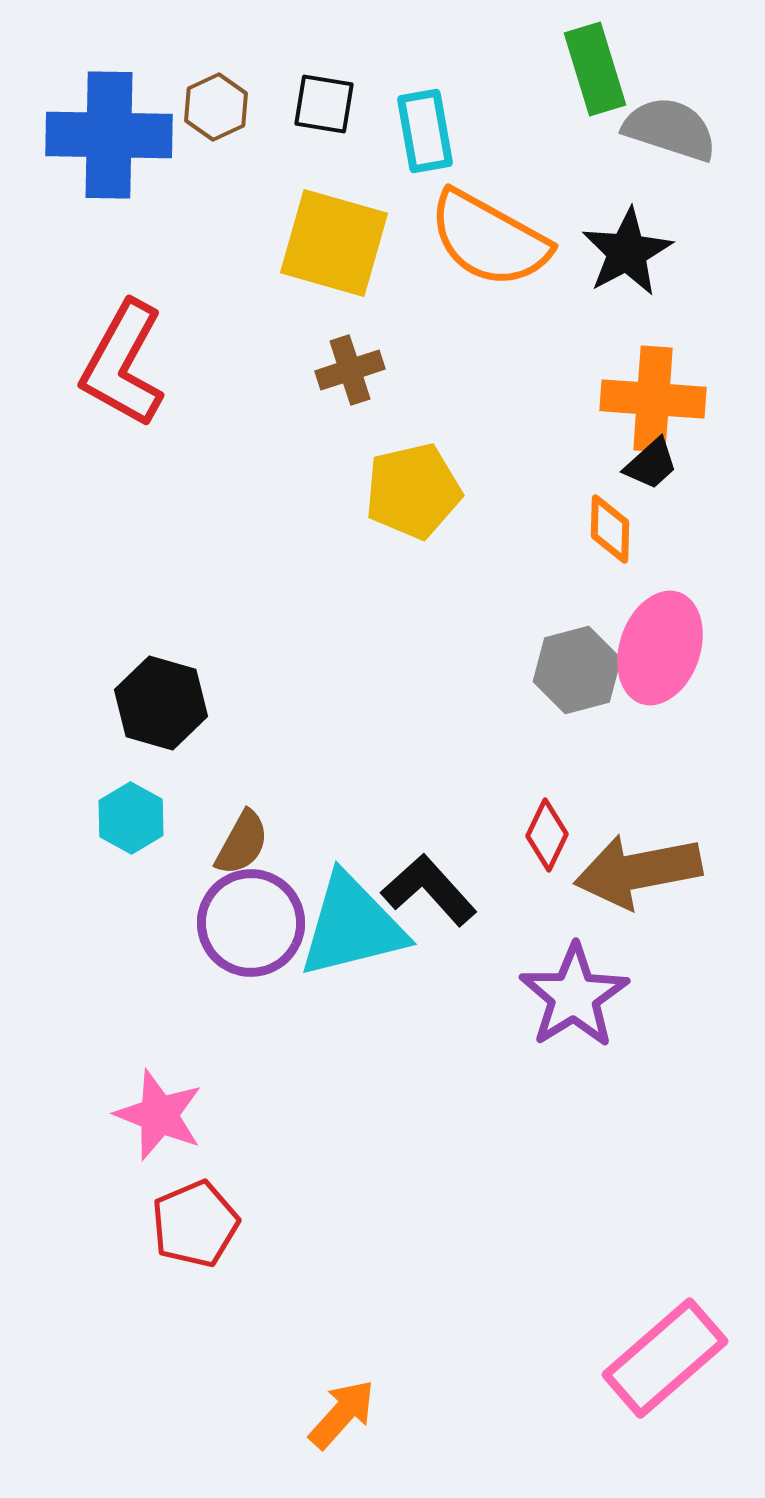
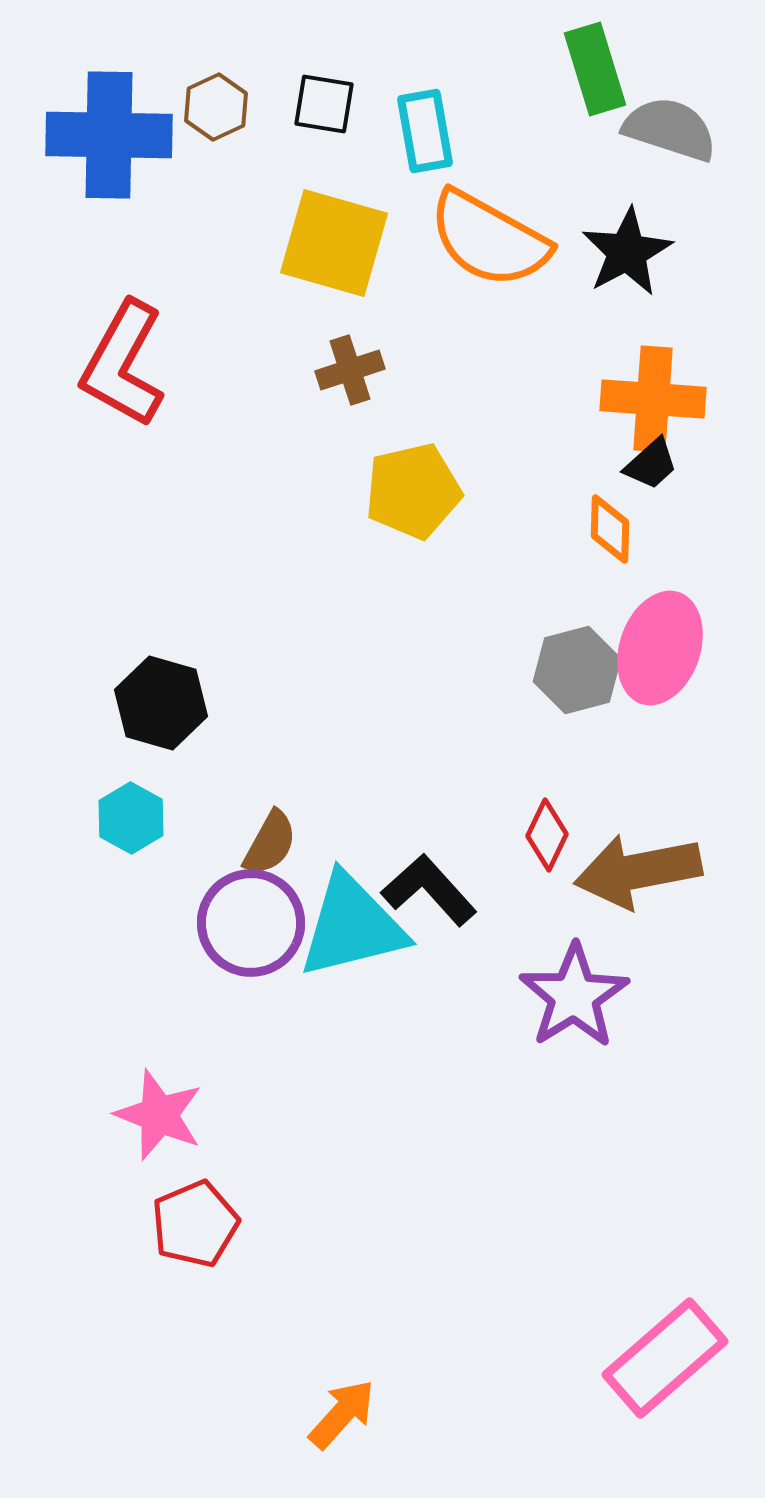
brown semicircle: moved 28 px right
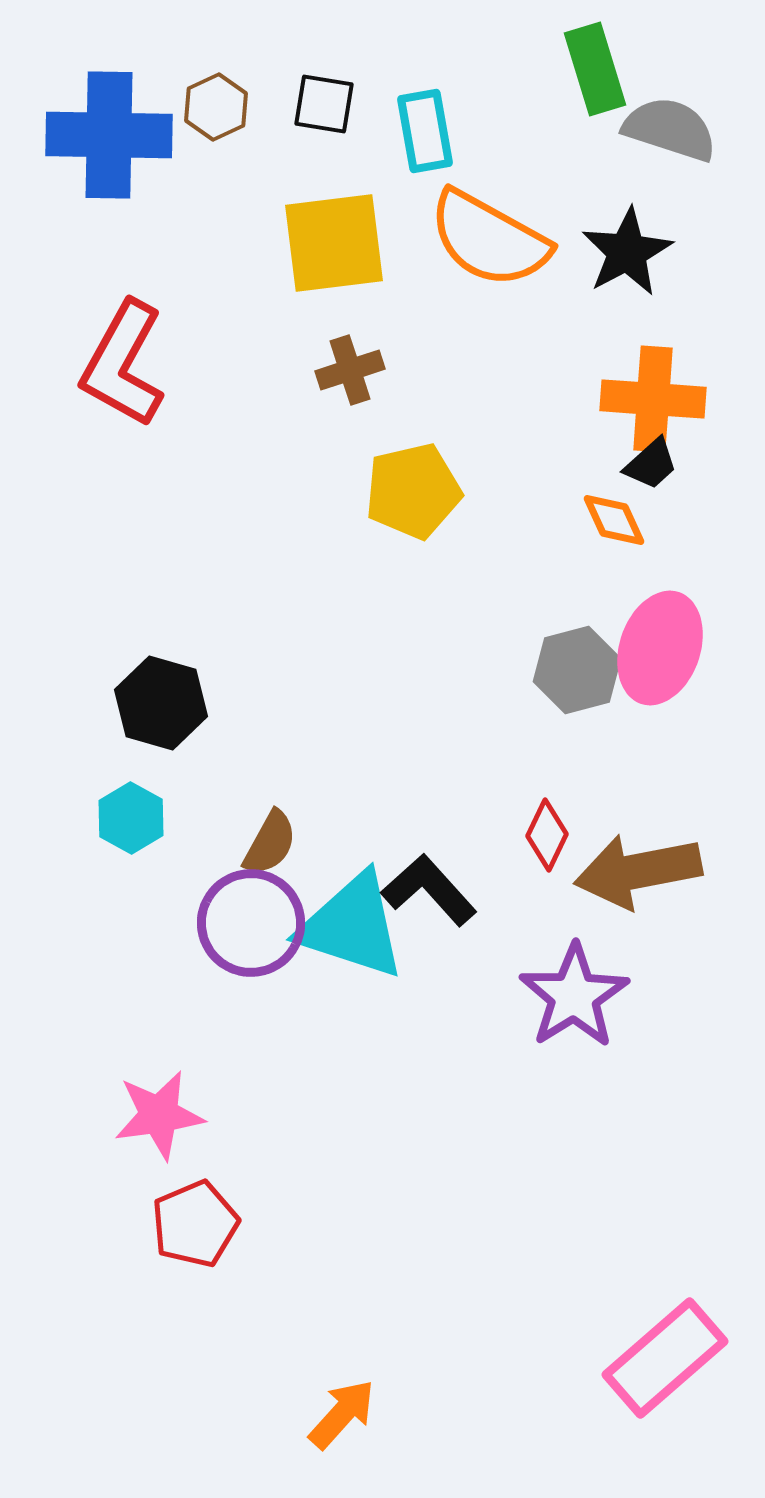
yellow square: rotated 23 degrees counterclockwise
orange diamond: moved 4 px right, 9 px up; rotated 26 degrees counterclockwise
cyan triangle: rotated 32 degrees clockwise
pink star: rotated 30 degrees counterclockwise
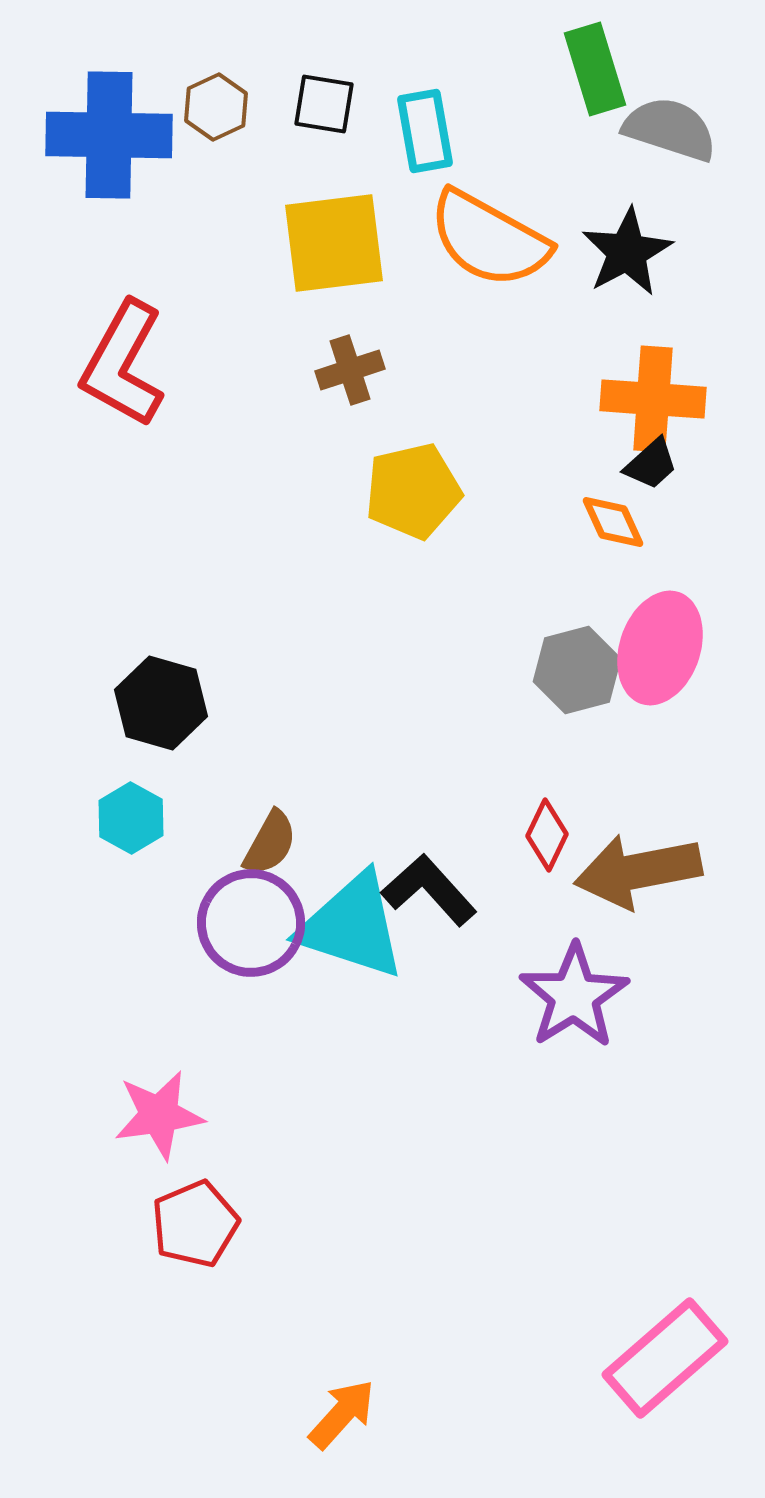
orange diamond: moved 1 px left, 2 px down
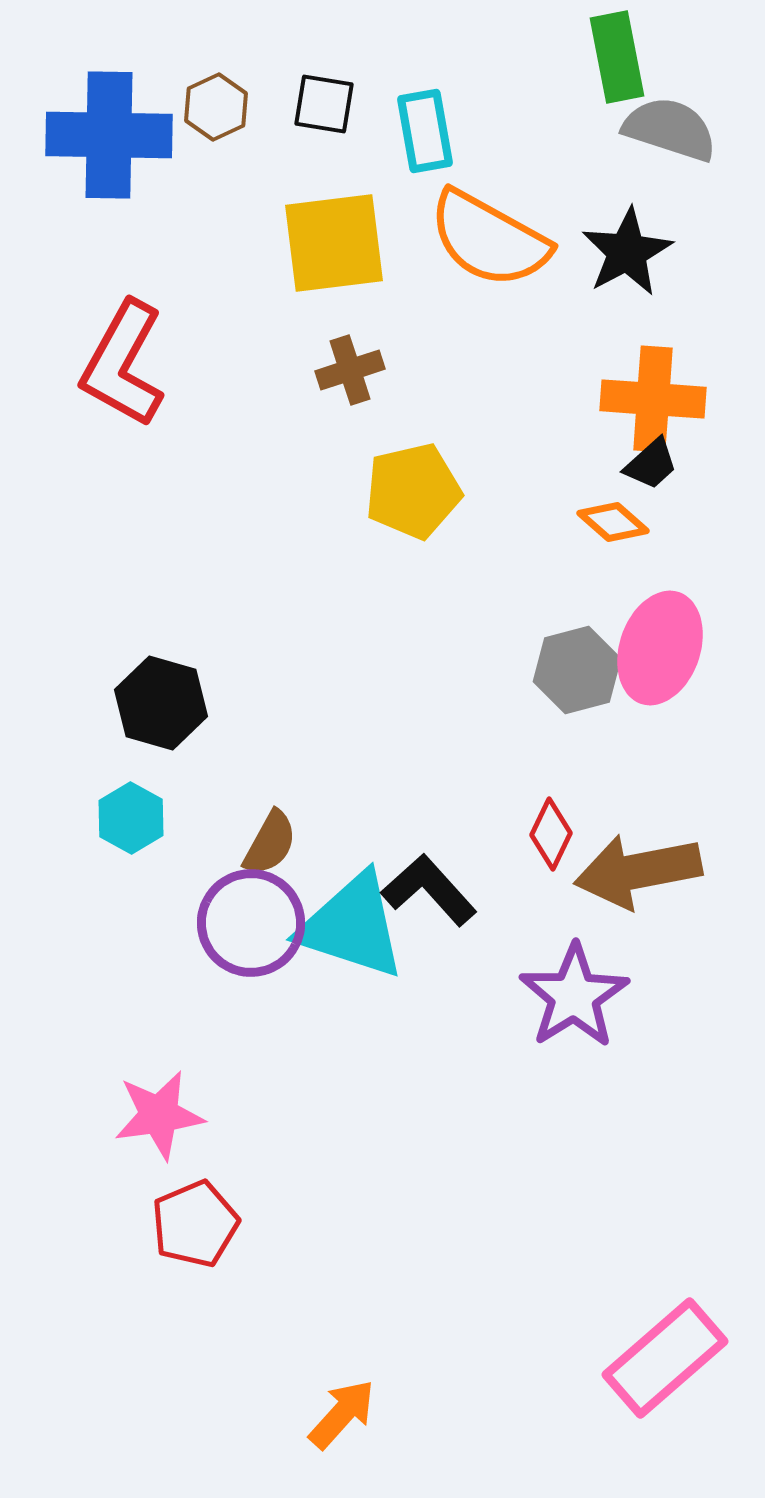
green rectangle: moved 22 px right, 12 px up; rotated 6 degrees clockwise
orange diamond: rotated 24 degrees counterclockwise
red diamond: moved 4 px right, 1 px up
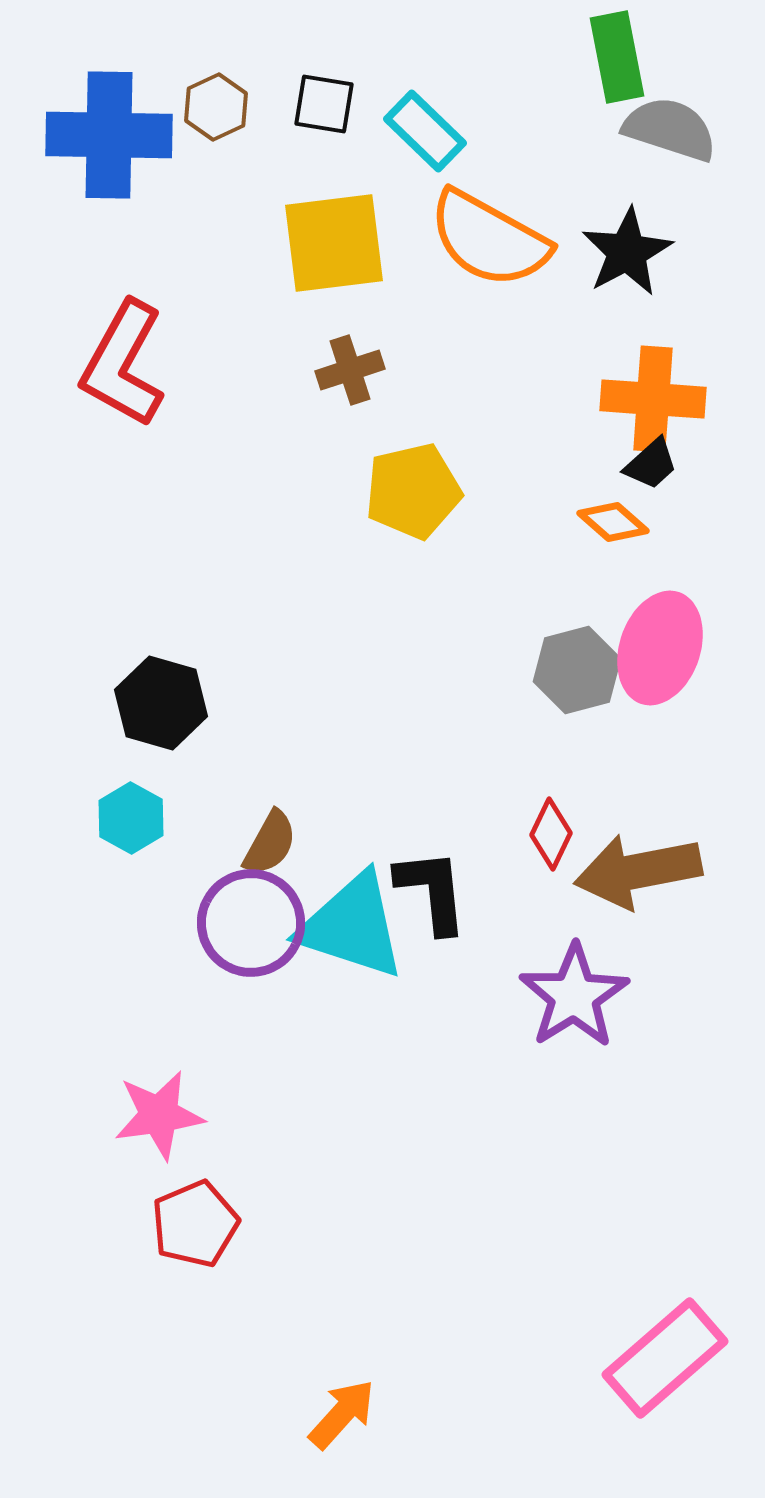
cyan rectangle: rotated 36 degrees counterclockwise
black L-shape: moved 3 px right, 1 px down; rotated 36 degrees clockwise
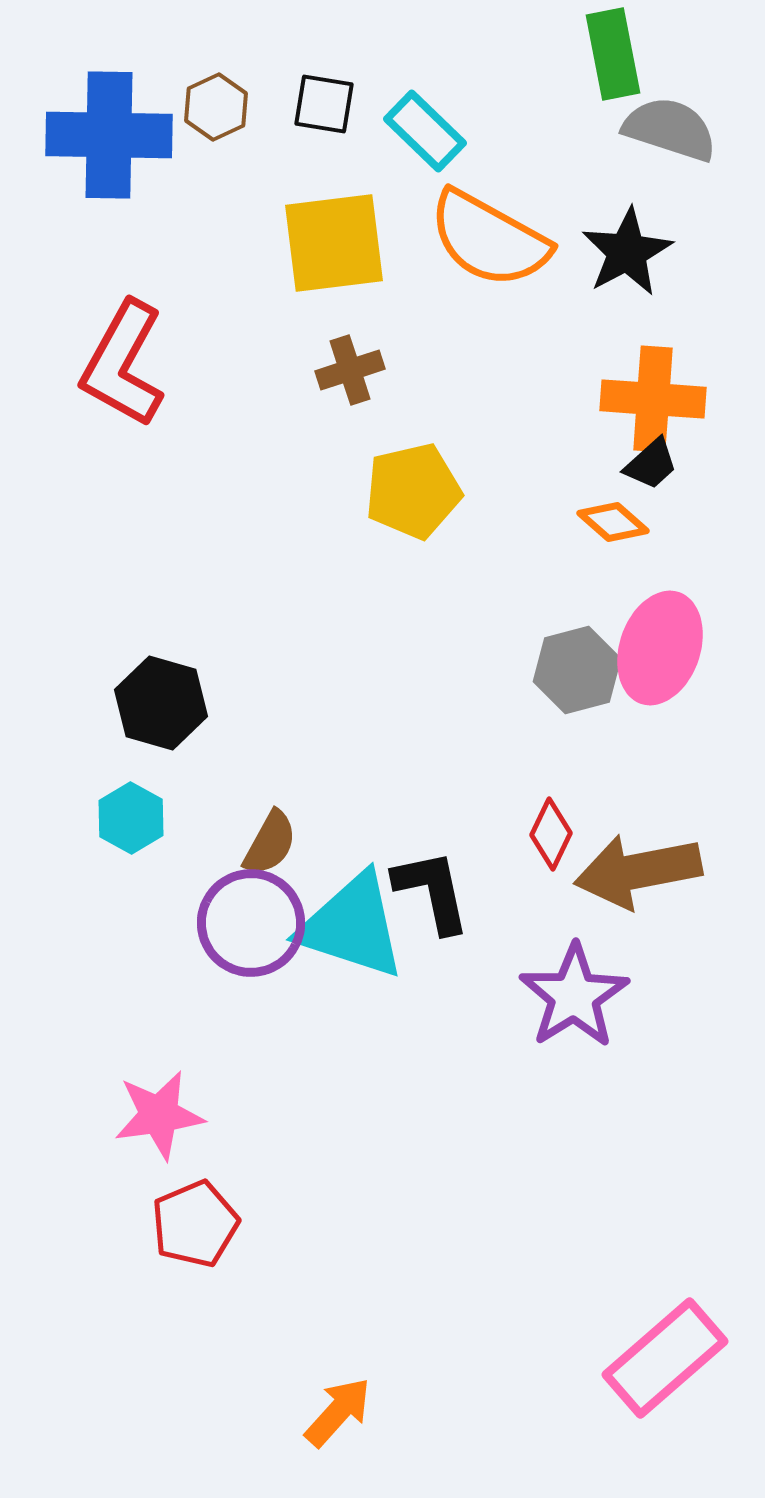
green rectangle: moved 4 px left, 3 px up
black L-shape: rotated 6 degrees counterclockwise
orange arrow: moved 4 px left, 2 px up
